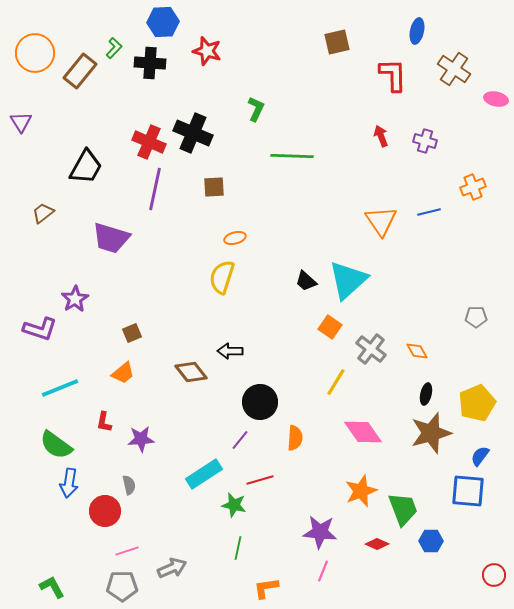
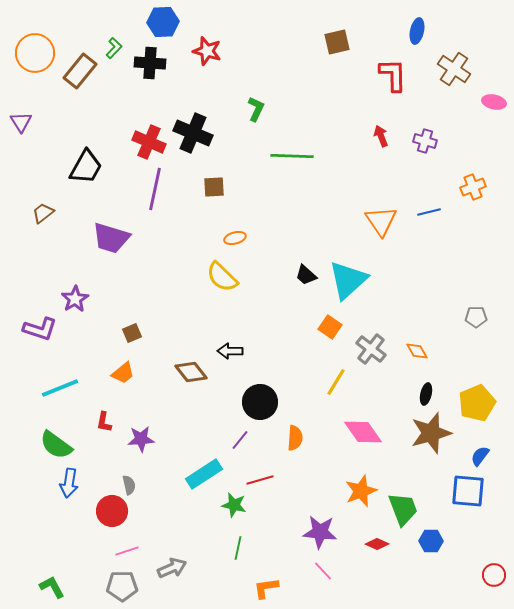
pink ellipse at (496, 99): moved 2 px left, 3 px down
yellow semicircle at (222, 277): rotated 64 degrees counterclockwise
black trapezoid at (306, 281): moved 6 px up
red circle at (105, 511): moved 7 px right
pink line at (323, 571): rotated 65 degrees counterclockwise
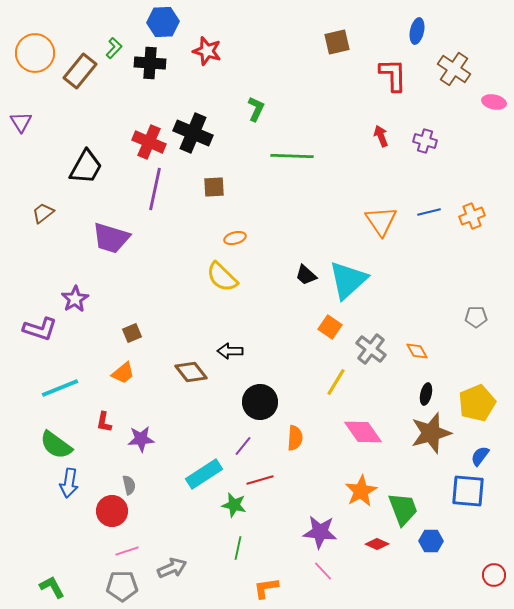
orange cross at (473, 187): moved 1 px left, 29 px down
purple line at (240, 440): moved 3 px right, 6 px down
orange star at (361, 491): rotated 8 degrees counterclockwise
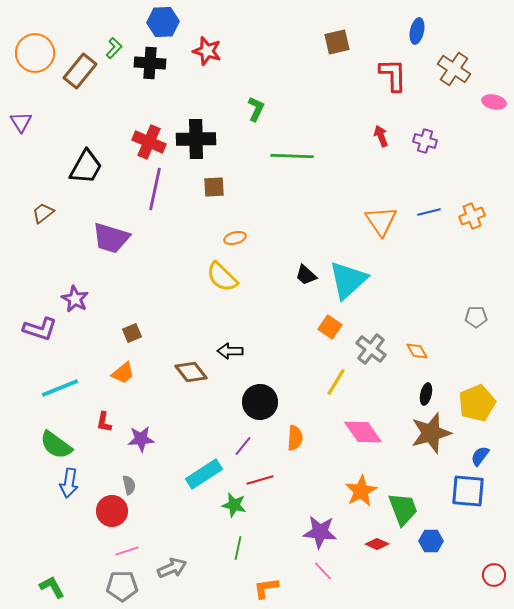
black cross at (193, 133): moved 3 px right, 6 px down; rotated 24 degrees counterclockwise
purple star at (75, 299): rotated 12 degrees counterclockwise
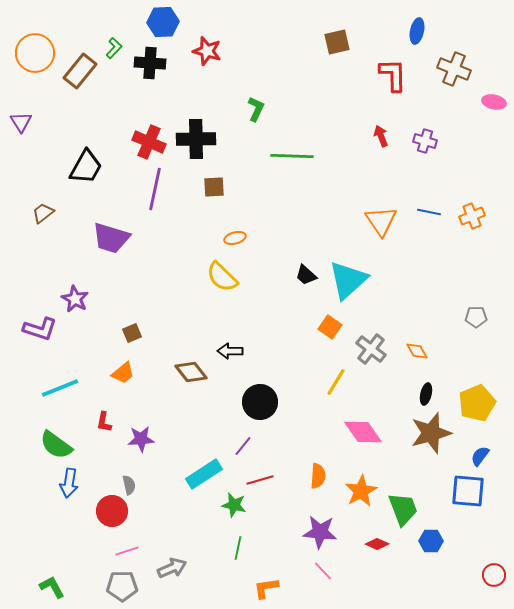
brown cross at (454, 69): rotated 12 degrees counterclockwise
blue line at (429, 212): rotated 25 degrees clockwise
orange semicircle at (295, 438): moved 23 px right, 38 px down
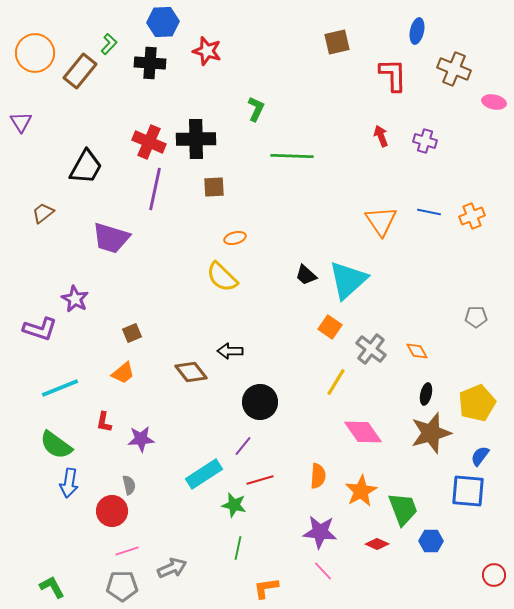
green L-shape at (114, 48): moved 5 px left, 4 px up
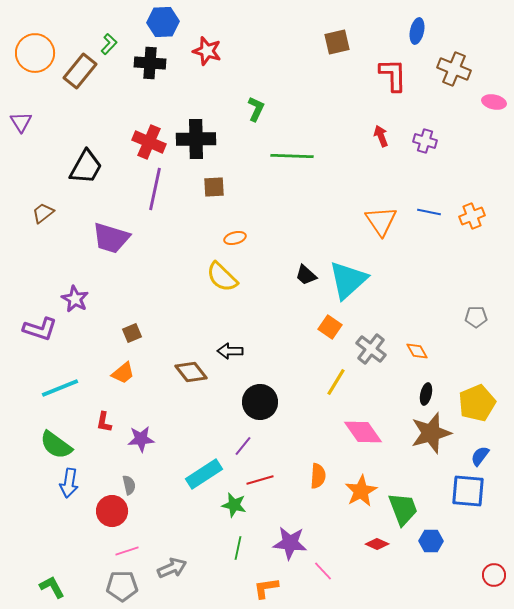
purple star at (320, 532): moved 30 px left, 11 px down
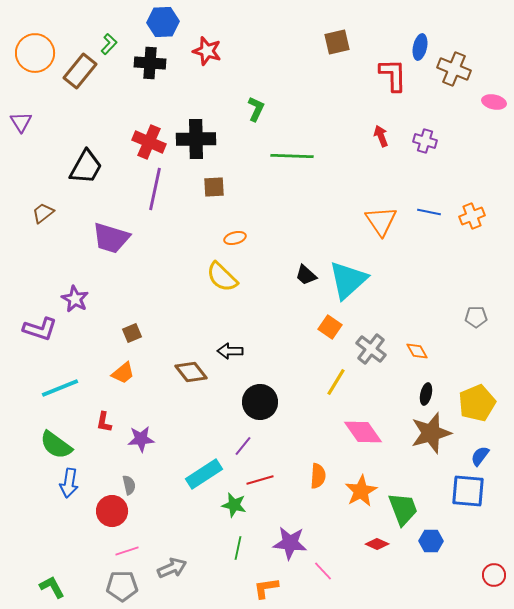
blue ellipse at (417, 31): moved 3 px right, 16 px down
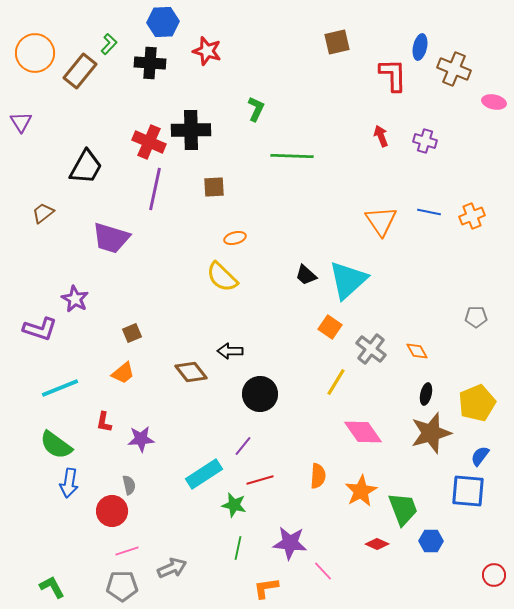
black cross at (196, 139): moved 5 px left, 9 px up
black circle at (260, 402): moved 8 px up
